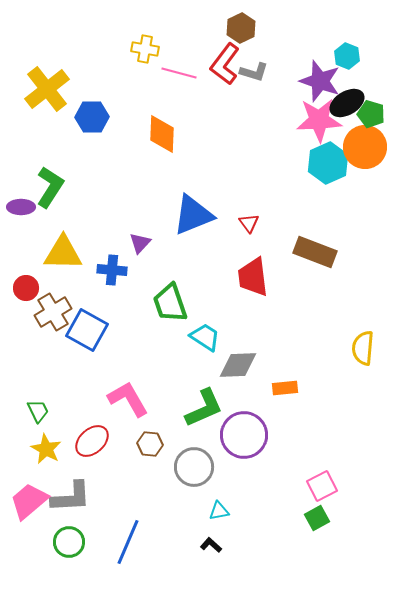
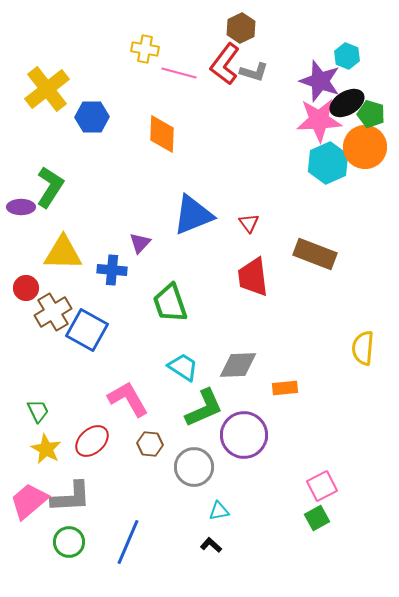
brown rectangle at (315, 252): moved 2 px down
cyan trapezoid at (205, 337): moved 22 px left, 30 px down
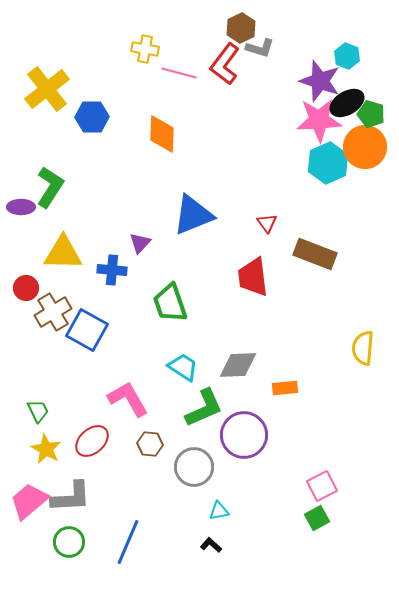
gray L-shape at (254, 72): moved 6 px right, 24 px up
red triangle at (249, 223): moved 18 px right
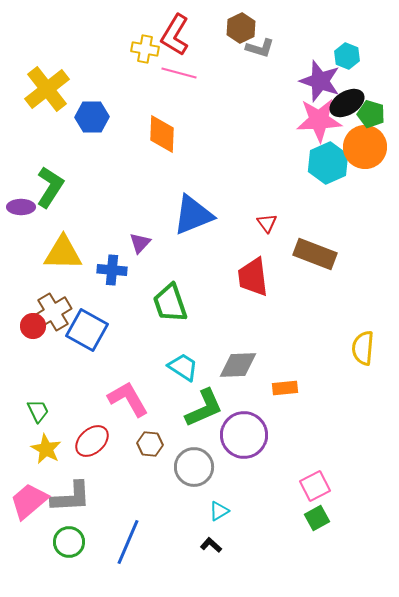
red L-shape at (225, 64): moved 50 px left, 29 px up; rotated 6 degrees counterclockwise
red circle at (26, 288): moved 7 px right, 38 px down
pink square at (322, 486): moved 7 px left
cyan triangle at (219, 511): rotated 20 degrees counterclockwise
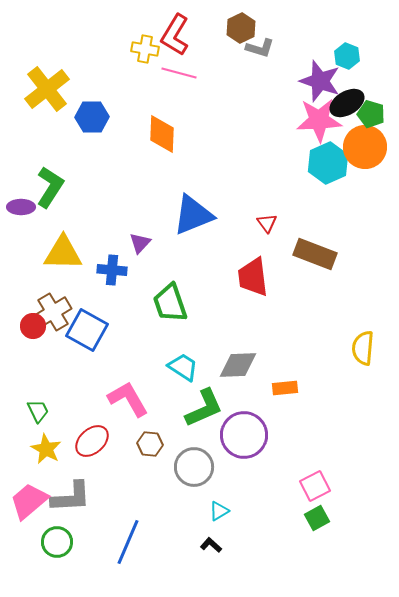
green circle at (69, 542): moved 12 px left
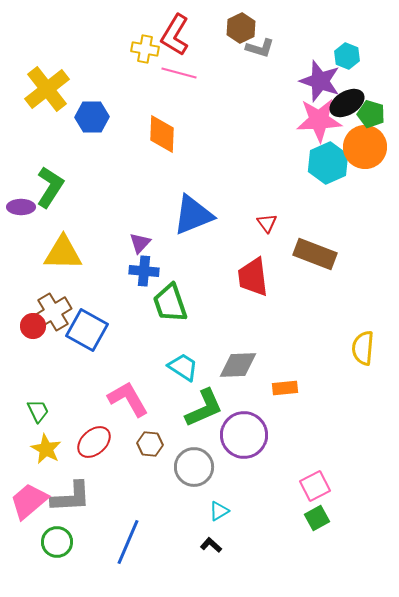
blue cross at (112, 270): moved 32 px right, 1 px down
red ellipse at (92, 441): moved 2 px right, 1 px down
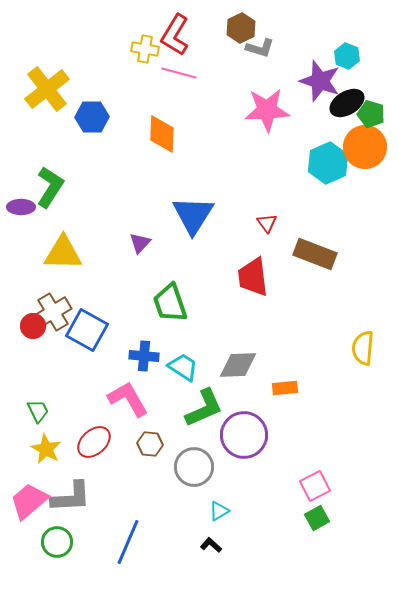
pink star at (319, 120): moved 52 px left, 10 px up
blue triangle at (193, 215): rotated 36 degrees counterclockwise
blue cross at (144, 271): moved 85 px down
